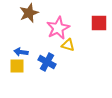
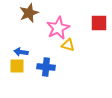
blue cross: moved 1 px left, 5 px down; rotated 24 degrees counterclockwise
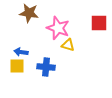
brown star: rotated 30 degrees clockwise
pink star: rotated 25 degrees counterclockwise
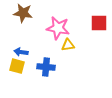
brown star: moved 6 px left
pink star: rotated 10 degrees counterclockwise
yellow triangle: rotated 24 degrees counterclockwise
yellow square: rotated 14 degrees clockwise
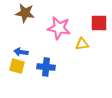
brown star: moved 2 px right
pink star: moved 1 px right
yellow triangle: moved 14 px right, 1 px up
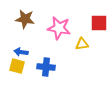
brown star: moved 6 px down
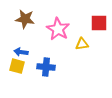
pink star: moved 1 px left, 1 px down; rotated 20 degrees clockwise
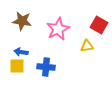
brown star: moved 3 px left, 2 px down
red square: moved 2 px down; rotated 30 degrees clockwise
pink star: rotated 15 degrees clockwise
yellow triangle: moved 5 px right, 2 px down
yellow square: rotated 14 degrees counterclockwise
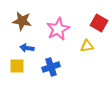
red square: moved 2 px up
blue arrow: moved 6 px right, 4 px up
blue cross: moved 5 px right; rotated 24 degrees counterclockwise
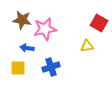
brown star: moved 1 px up
pink star: moved 13 px left; rotated 15 degrees clockwise
yellow square: moved 1 px right, 2 px down
